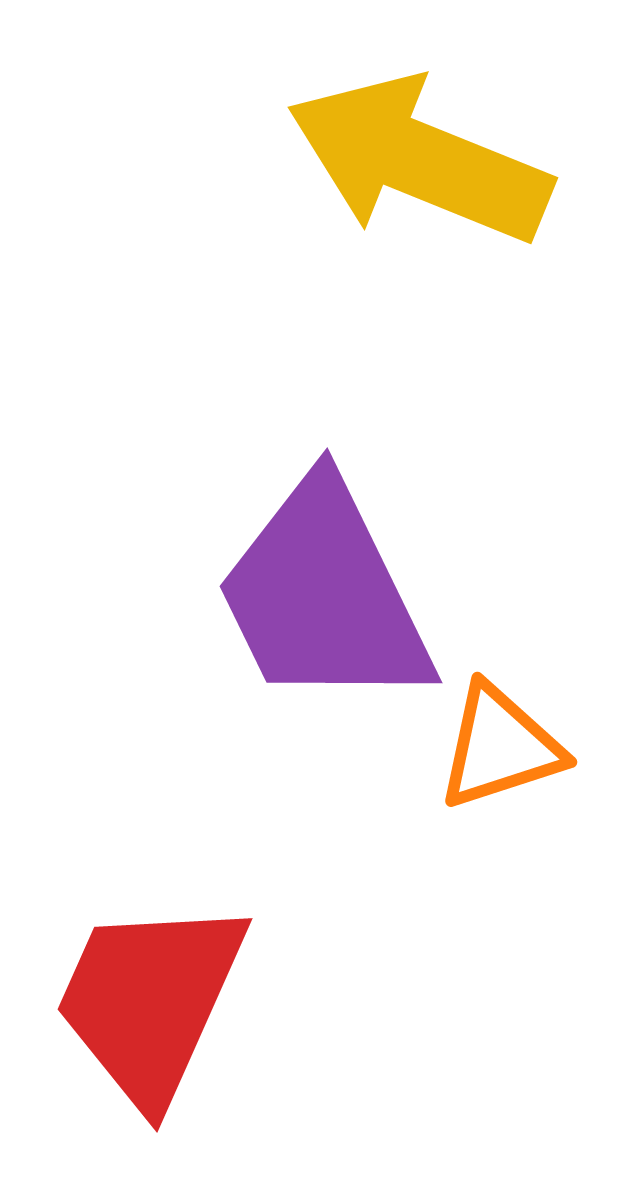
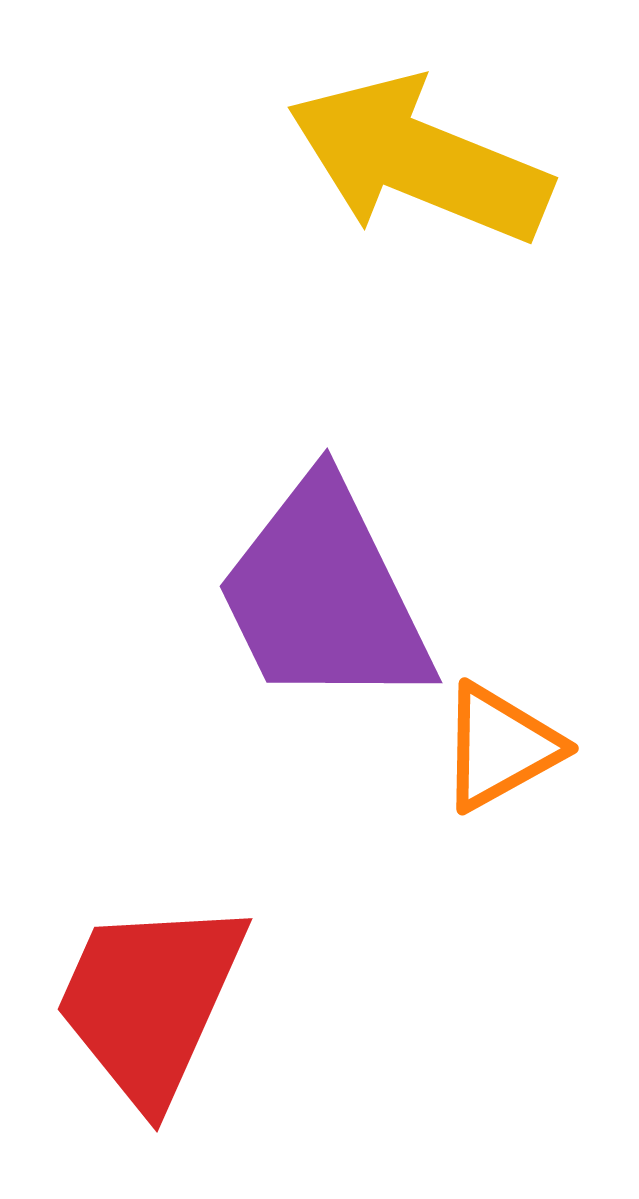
orange triangle: rotated 11 degrees counterclockwise
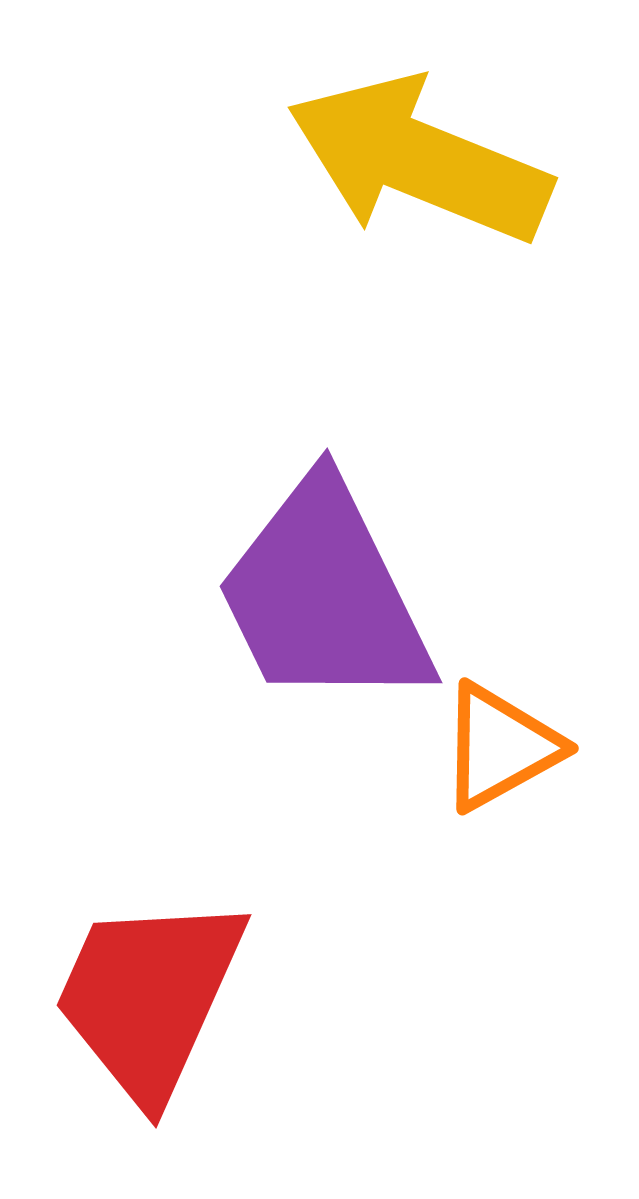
red trapezoid: moved 1 px left, 4 px up
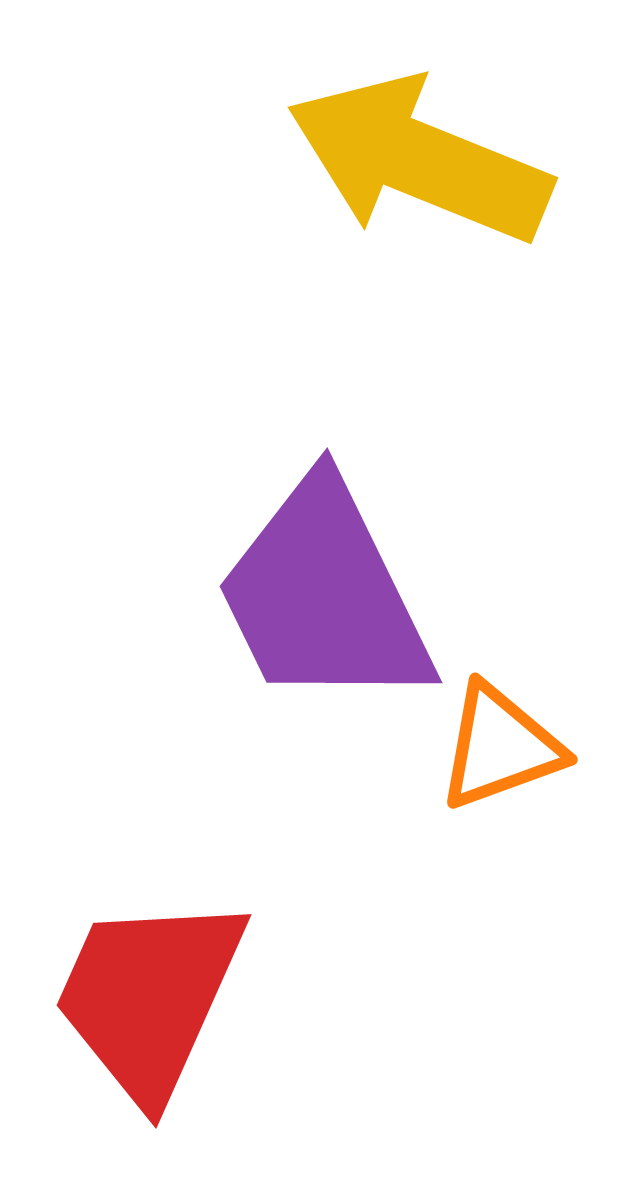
orange triangle: rotated 9 degrees clockwise
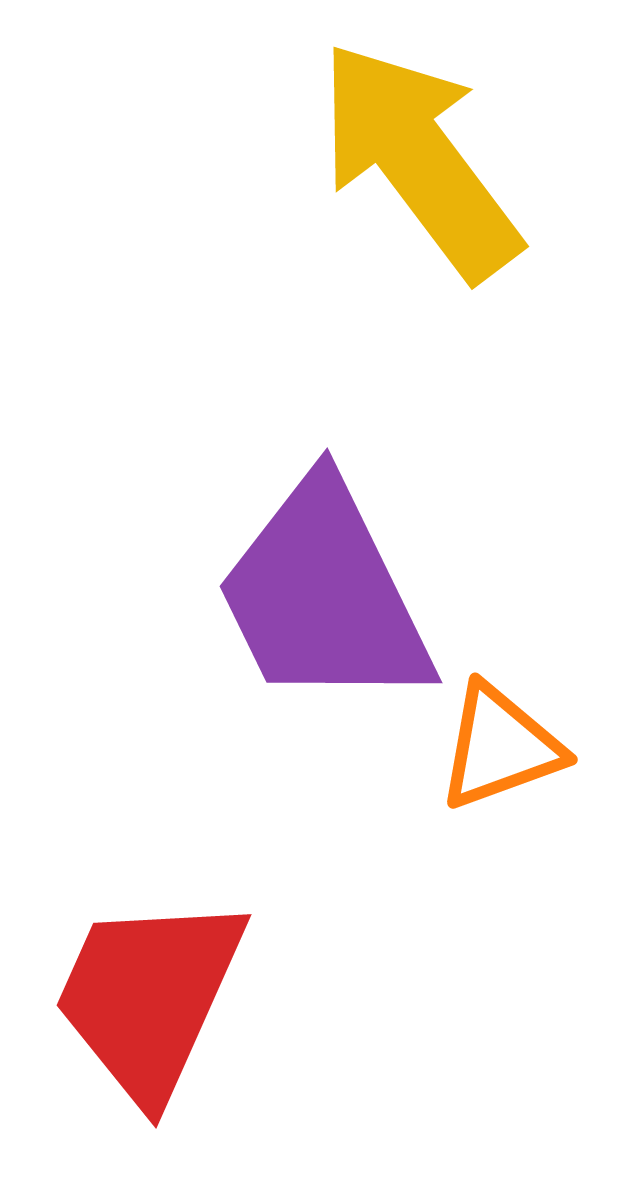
yellow arrow: rotated 31 degrees clockwise
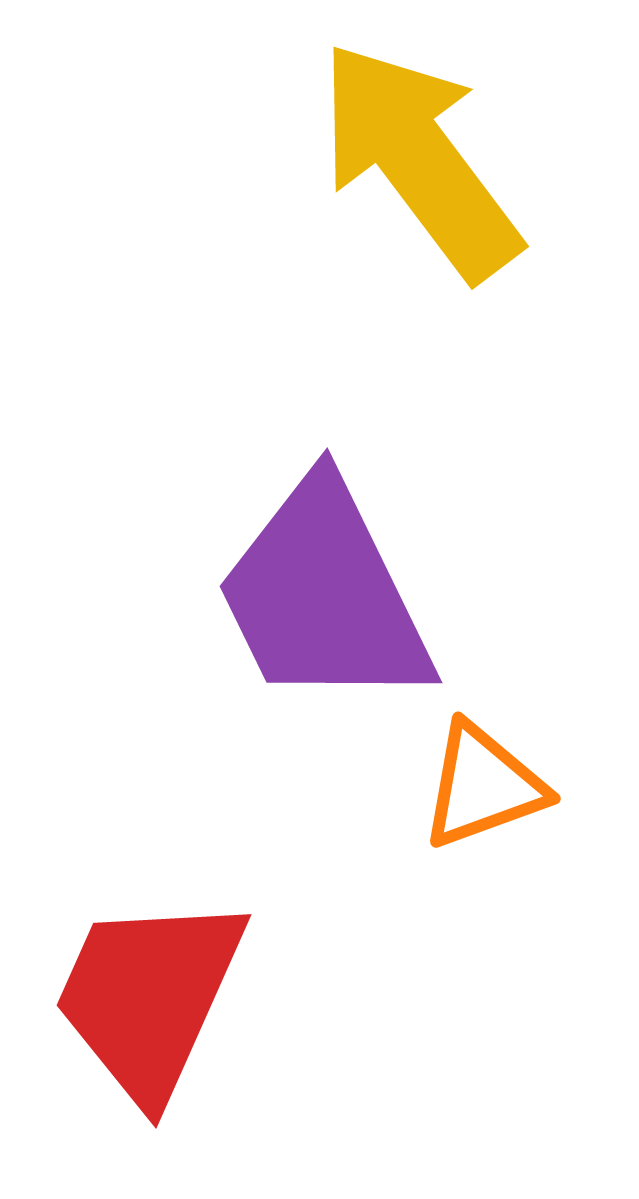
orange triangle: moved 17 px left, 39 px down
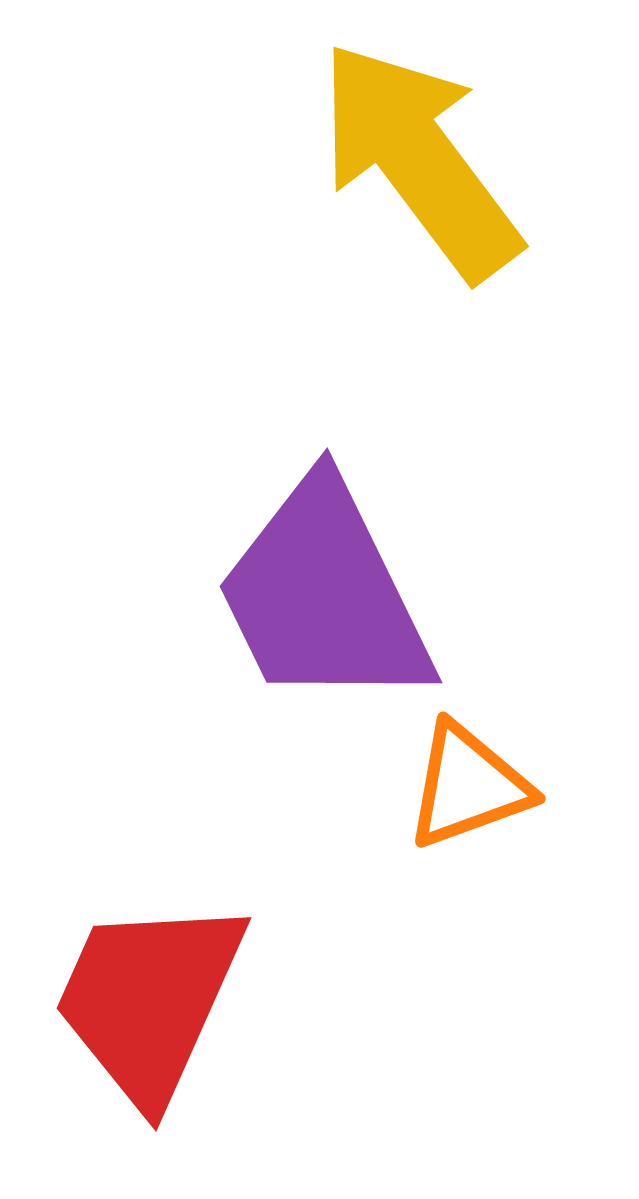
orange triangle: moved 15 px left
red trapezoid: moved 3 px down
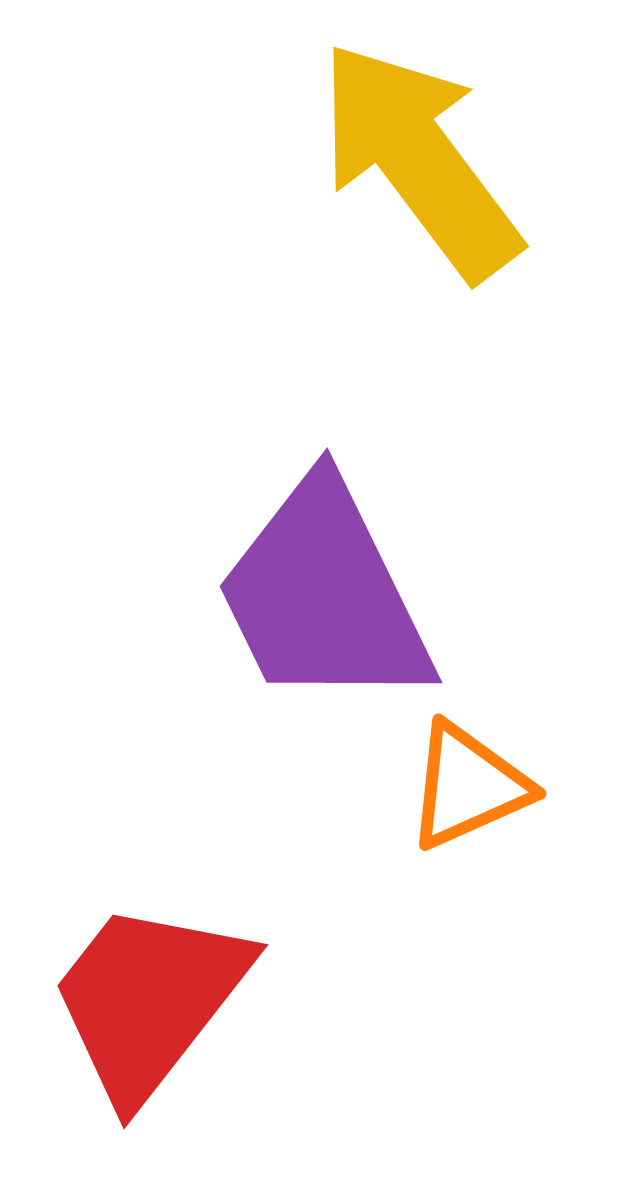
orange triangle: rotated 4 degrees counterclockwise
red trapezoid: rotated 14 degrees clockwise
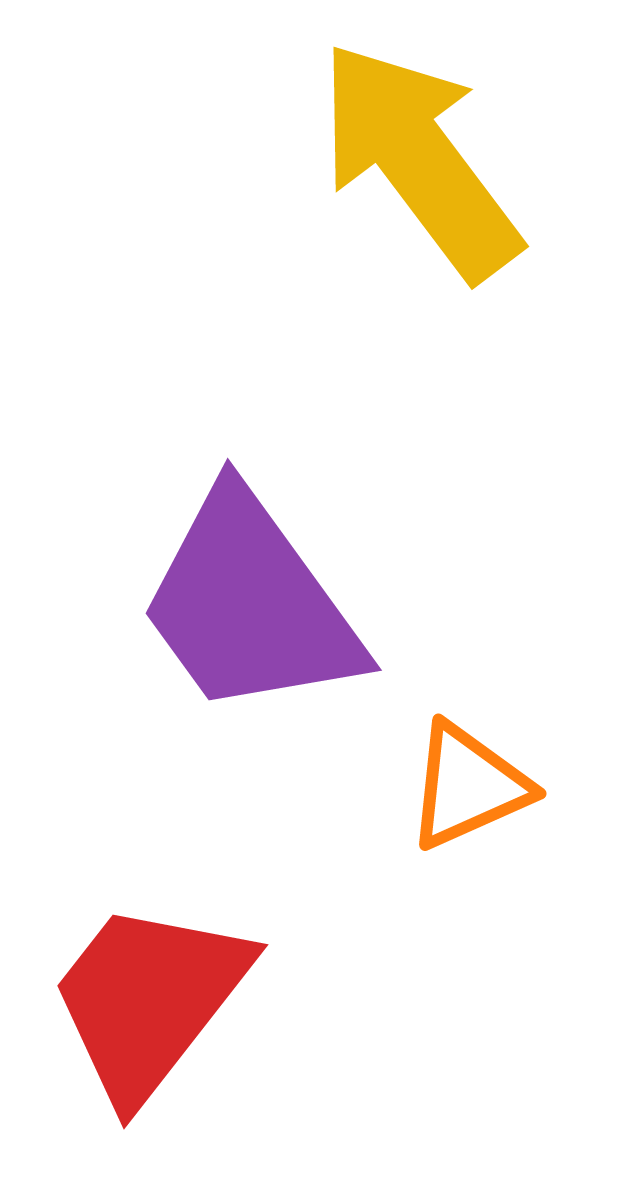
purple trapezoid: moved 74 px left, 9 px down; rotated 10 degrees counterclockwise
